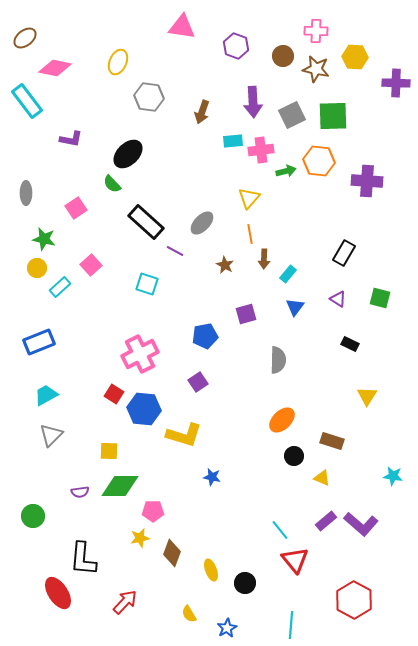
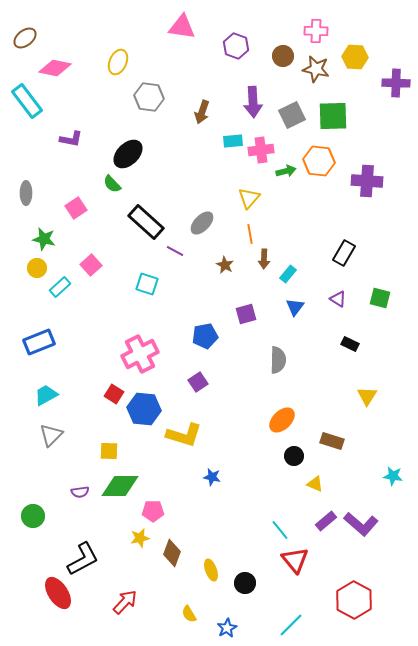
yellow triangle at (322, 478): moved 7 px left, 6 px down
black L-shape at (83, 559): rotated 123 degrees counterclockwise
cyan line at (291, 625): rotated 40 degrees clockwise
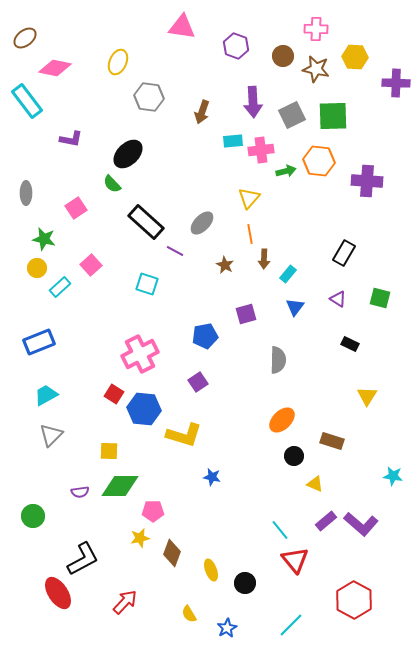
pink cross at (316, 31): moved 2 px up
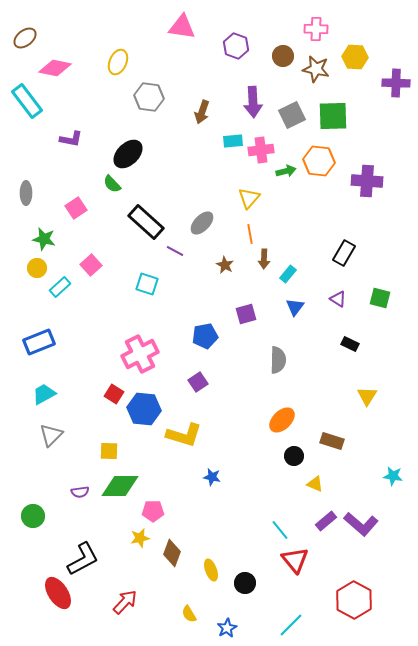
cyan trapezoid at (46, 395): moved 2 px left, 1 px up
